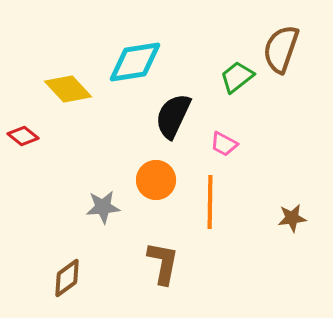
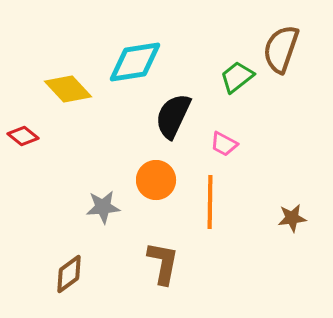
brown diamond: moved 2 px right, 4 px up
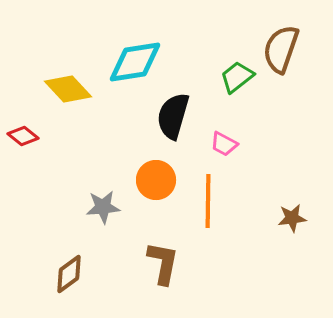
black semicircle: rotated 9 degrees counterclockwise
orange line: moved 2 px left, 1 px up
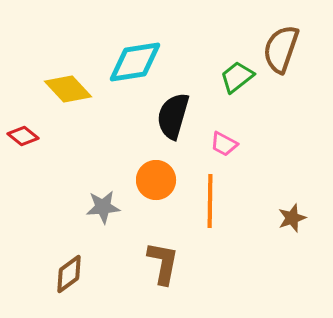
orange line: moved 2 px right
brown star: rotated 12 degrees counterclockwise
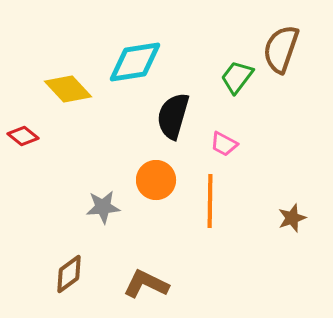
green trapezoid: rotated 15 degrees counterclockwise
brown L-shape: moved 17 px left, 21 px down; rotated 75 degrees counterclockwise
